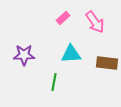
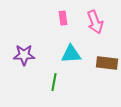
pink rectangle: rotated 56 degrees counterclockwise
pink arrow: rotated 15 degrees clockwise
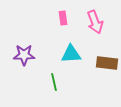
green line: rotated 24 degrees counterclockwise
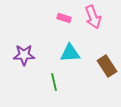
pink rectangle: moved 1 px right; rotated 64 degrees counterclockwise
pink arrow: moved 2 px left, 5 px up
cyan triangle: moved 1 px left, 1 px up
brown rectangle: moved 3 px down; rotated 50 degrees clockwise
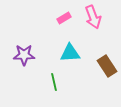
pink rectangle: rotated 48 degrees counterclockwise
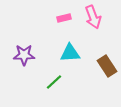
pink rectangle: rotated 16 degrees clockwise
green line: rotated 60 degrees clockwise
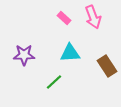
pink rectangle: rotated 56 degrees clockwise
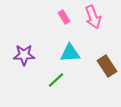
pink rectangle: moved 1 px up; rotated 16 degrees clockwise
green line: moved 2 px right, 2 px up
